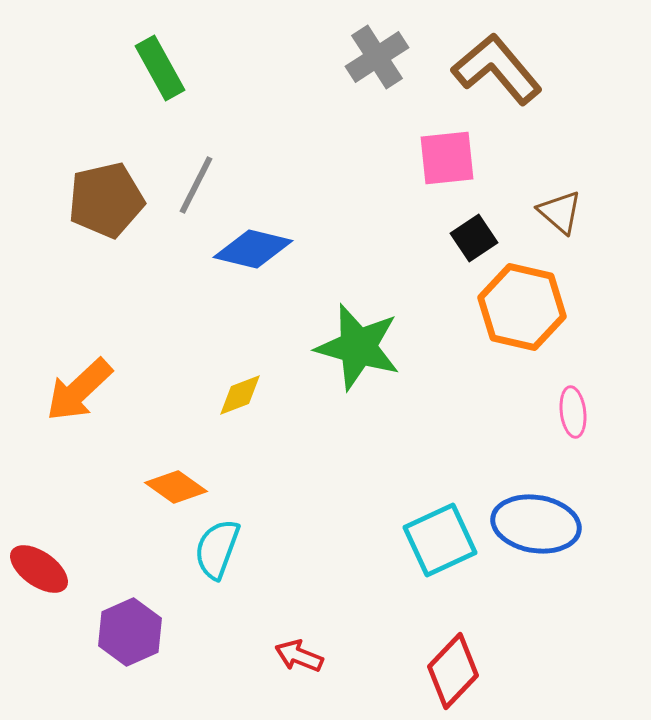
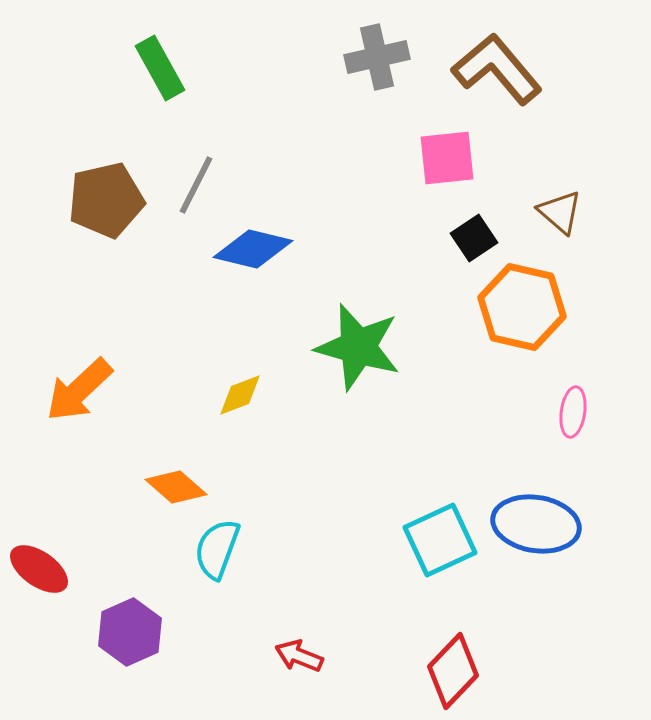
gray cross: rotated 20 degrees clockwise
pink ellipse: rotated 15 degrees clockwise
orange diamond: rotated 6 degrees clockwise
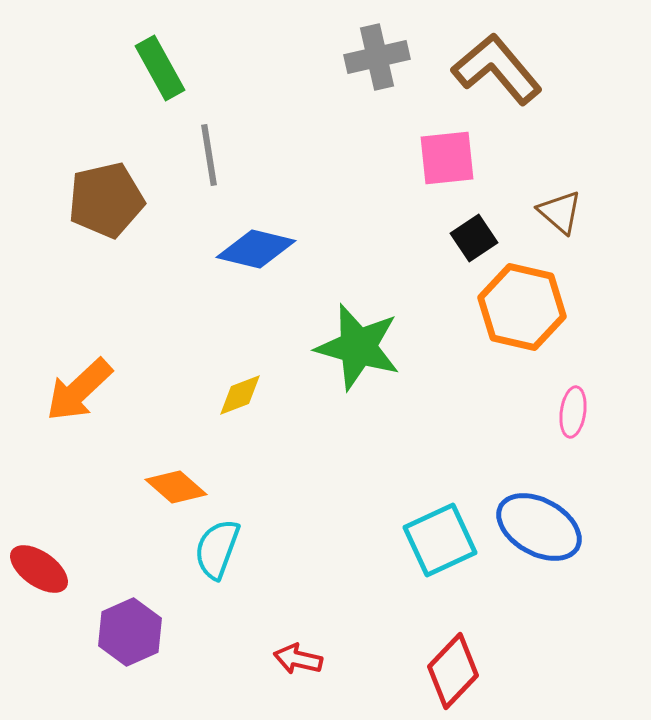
gray line: moved 13 px right, 30 px up; rotated 36 degrees counterclockwise
blue diamond: moved 3 px right
blue ellipse: moved 3 px right, 3 px down; rotated 20 degrees clockwise
red arrow: moved 1 px left, 3 px down; rotated 9 degrees counterclockwise
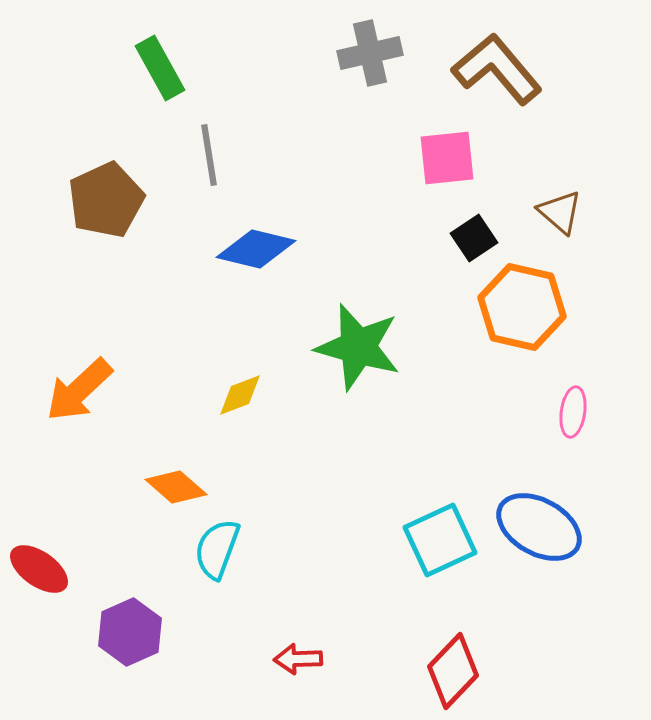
gray cross: moved 7 px left, 4 px up
brown pentagon: rotated 12 degrees counterclockwise
red arrow: rotated 15 degrees counterclockwise
